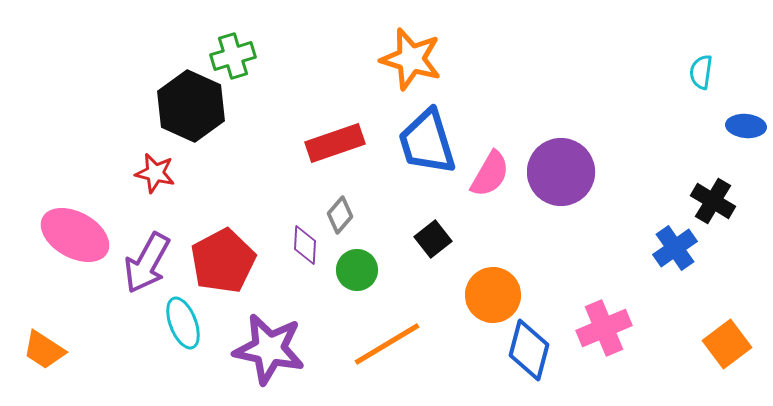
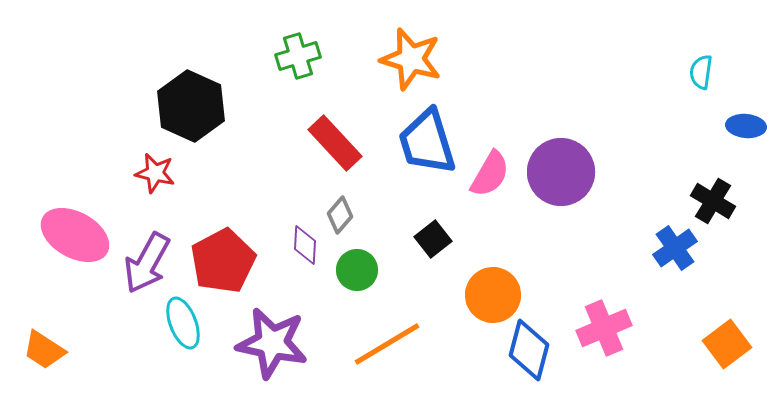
green cross: moved 65 px right
red rectangle: rotated 66 degrees clockwise
purple star: moved 3 px right, 6 px up
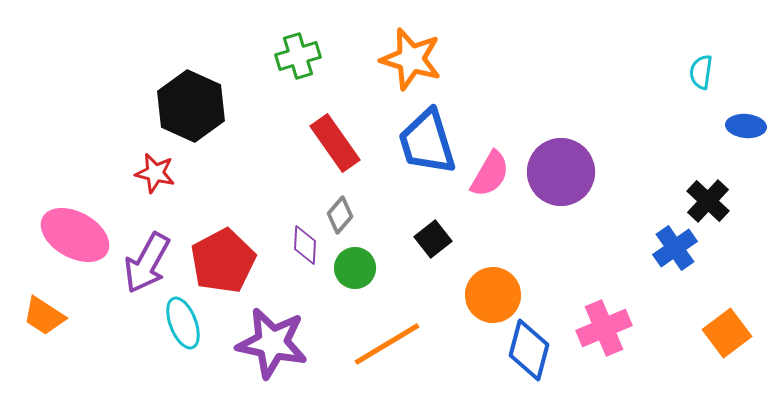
red rectangle: rotated 8 degrees clockwise
black cross: moved 5 px left; rotated 12 degrees clockwise
green circle: moved 2 px left, 2 px up
orange square: moved 11 px up
orange trapezoid: moved 34 px up
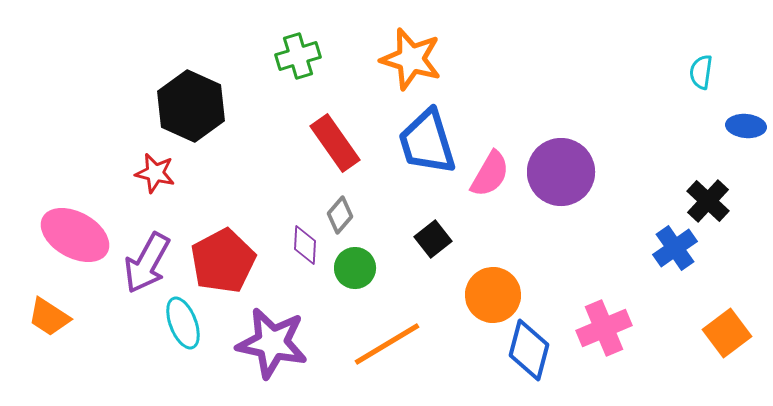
orange trapezoid: moved 5 px right, 1 px down
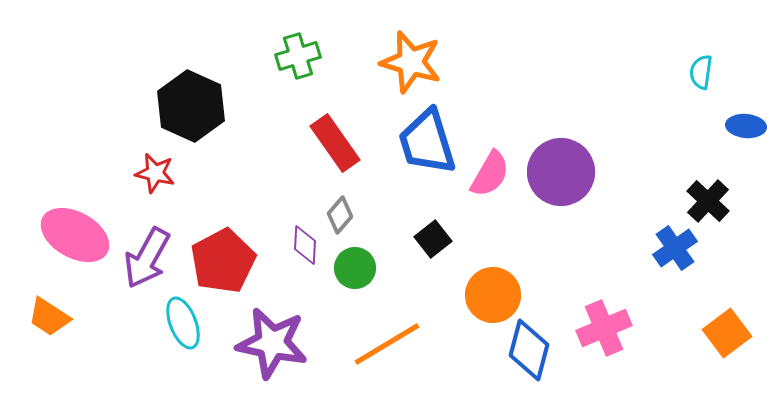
orange star: moved 3 px down
purple arrow: moved 5 px up
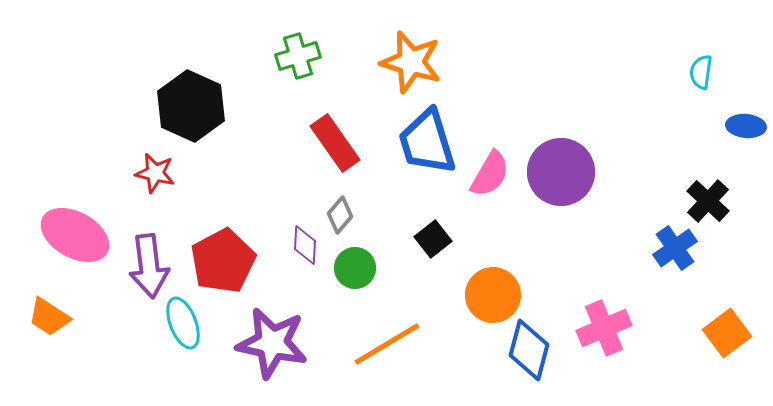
purple arrow: moved 2 px right, 8 px down; rotated 36 degrees counterclockwise
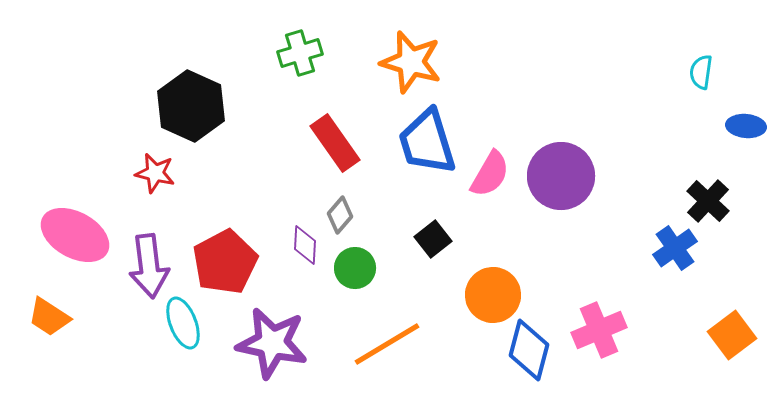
green cross: moved 2 px right, 3 px up
purple circle: moved 4 px down
red pentagon: moved 2 px right, 1 px down
pink cross: moved 5 px left, 2 px down
orange square: moved 5 px right, 2 px down
